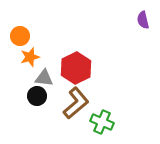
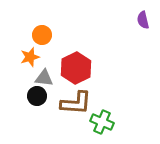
orange circle: moved 22 px right, 1 px up
brown L-shape: rotated 44 degrees clockwise
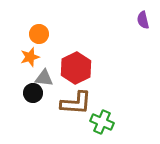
orange circle: moved 3 px left, 1 px up
black circle: moved 4 px left, 3 px up
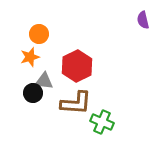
red hexagon: moved 1 px right, 2 px up
gray triangle: moved 3 px down
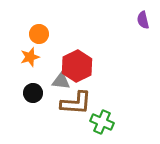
gray triangle: moved 17 px right
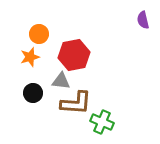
red hexagon: moved 3 px left, 11 px up; rotated 16 degrees clockwise
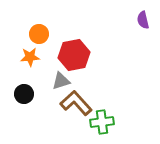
orange star: rotated 12 degrees clockwise
gray triangle: rotated 24 degrees counterclockwise
black circle: moved 9 px left, 1 px down
brown L-shape: rotated 136 degrees counterclockwise
green cross: rotated 30 degrees counterclockwise
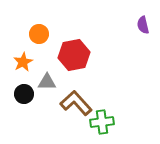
purple semicircle: moved 5 px down
orange star: moved 7 px left, 5 px down; rotated 24 degrees counterclockwise
gray triangle: moved 14 px left, 1 px down; rotated 18 degrees clockwise
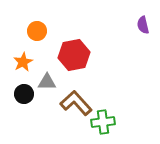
orange circle: moved 2 px left, 3 px up
green cross: moved 1 px right
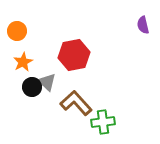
orange circle: moved 20 px left
gray triangle: rotated 42 degrees clockwise
black circle: moved 8 px right, 7 px up
